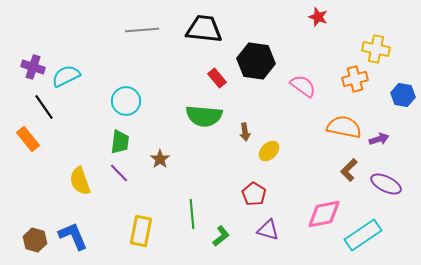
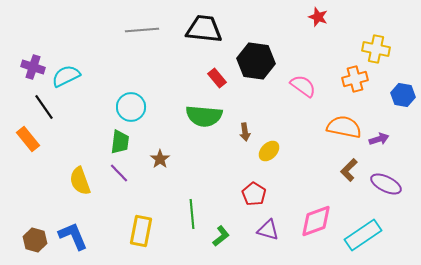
cyan circle: moved 5 px right, 6 px down
pink diamond: moved 8 px left, 7 px down; rotated 9 degrees counterclockwise
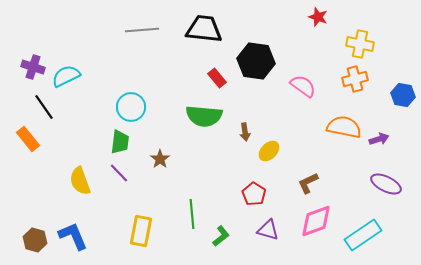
yellow cross: moved 16 px left, 5 px up
brown L-shape: moved 41 px left, 13 px down; rotated 20 degrees clockwise
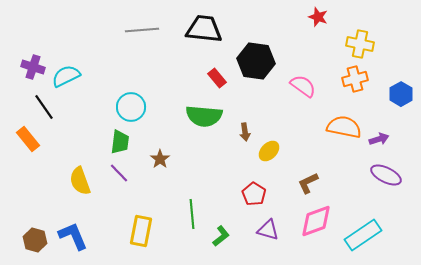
blue hexagon: moved 2 px left, 1 px up; rotated 20 degrees clockwise
purple ellipse: moved 9 px up
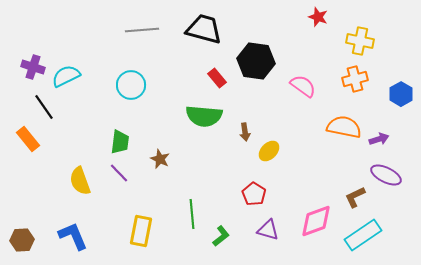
black trapezoid: rotated 9 degrees clockwise
yellow cross: moved 3 px up
cyan circle: moved 22 px up
brown star: rotated 12 degrees counterclockwise
brown L-shape: moved 47 px right, 14 px down
brown hexagon: moved 13 px left; rotated 20 degrees counterclockwise
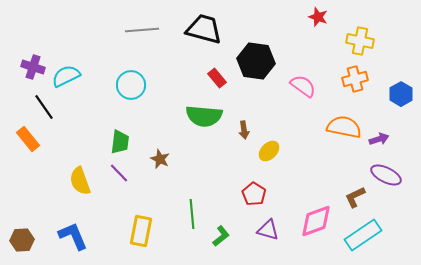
brown arrow: moved 1 px left, 2 px up
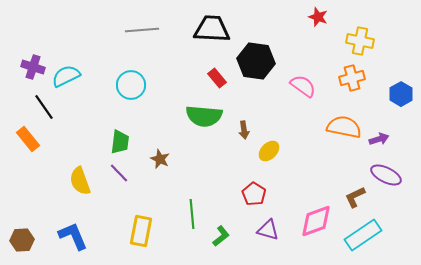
black trapezoid: moved 8 px right; rotated 12 degrees counterclockwise
orange cross: moved 3 px left, 1 px up
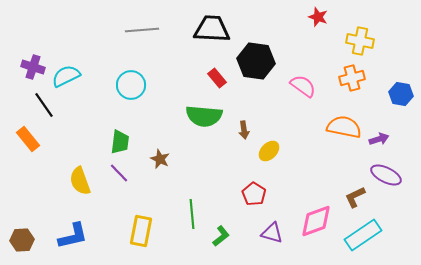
blue hexagon: rotated 20 degrees counterclockwise
black line: moved 2 px up
purple triangle: moved 4 px right, 3 px down
blue L-shape: rotated 100 degrees clockwise
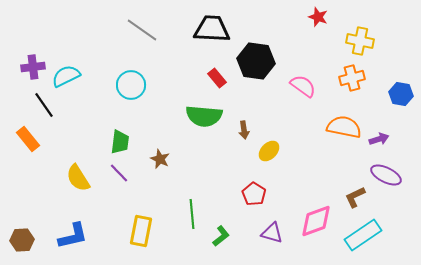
gray line: rotated 40 degrees clockwise
purple cross: rotated 25 degrees counterclockwise
yellow semicircle: moved 2 px left, 3 px up; rotated 12 degrees counterclockwise
